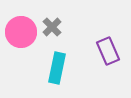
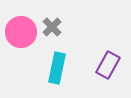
purple rectangle: moved 14 px down; rotated 52 degrees clockwise
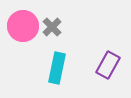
pink circle: moved 2 px right, 6 px up
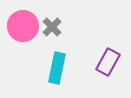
purple rectangle: moved 3 px up
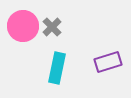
purple rectangle: rotated 44 degrees clockwise
